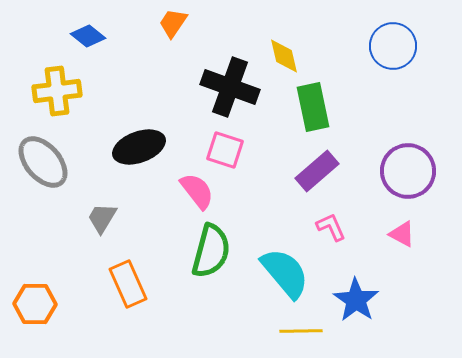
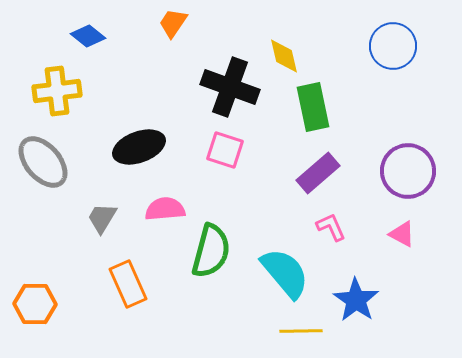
purple rectangle: moved 1 px right, 2 px down
pink semicircle: moved 32 px left, 18 px down; rotated 57 degrees counterclockwise
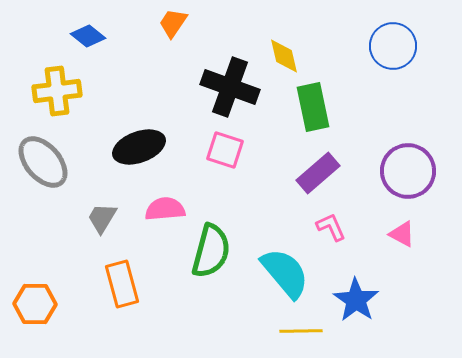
orange rectangle: moved 6 px left; rotated 9 degrees clockwise
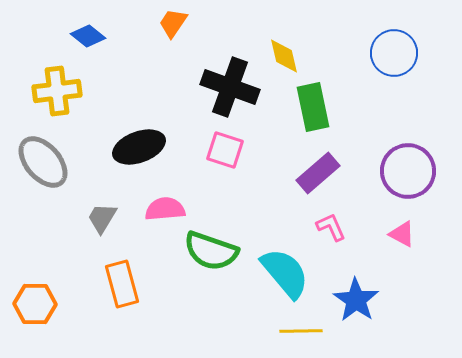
blue circle: moved 1 px right, 7 px down
green semicircle: rotated 94 degrees clockwise
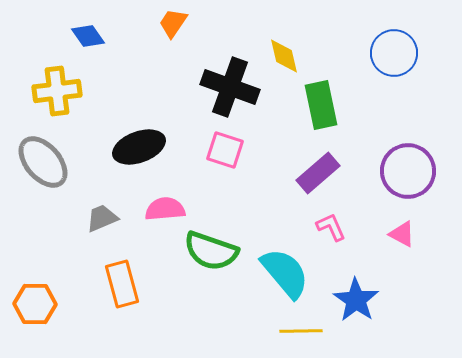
blue diamond: rotated 16 degrees clockwise
green rectangle: moved 8 px right, 2 px up
gray trapezoid: rotated 36 degrees clockwise
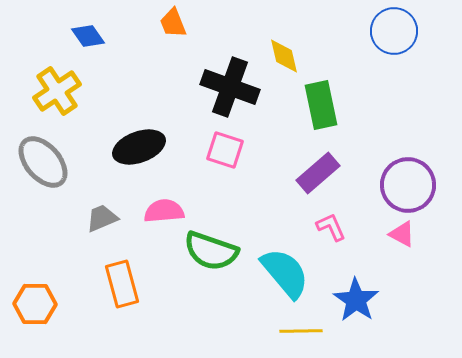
orange trapezoid: rotated 56 degrees counterclockwise
blue circle: moved 22 px up
yellow cross: rotated 27 degrees counterclockwise
purple circle: moved 14 px down
pink semicircle: moved 1 px left, 2 px down
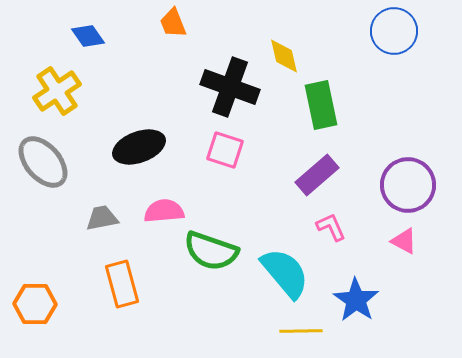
purple rectangle: moved 1 px left, 2 px down
gray trapezoid: rotated 12 degrees clockwise
pink triangle: moved 2 px right, 7 px down
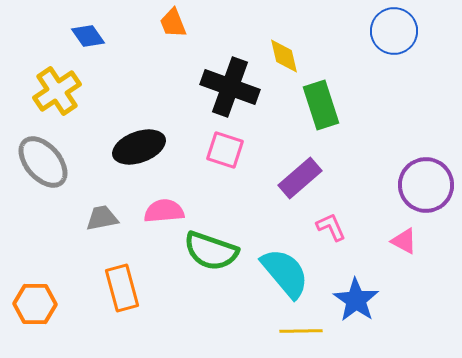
green rectangle: rotated 6 degrees counterclockwise
purple rectangle: moved 17 px left, 3 px down
purple circle: moved 18 px right
orange rectangle: moved 4 px down
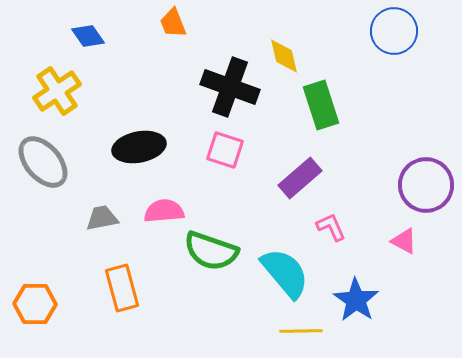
black ellipse: rotated 9 degrees clockwise
